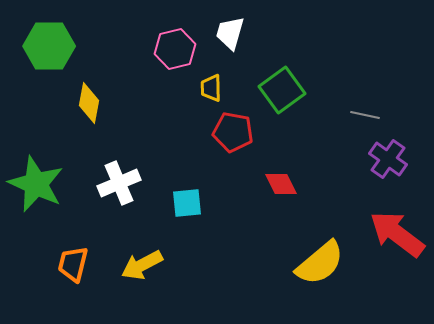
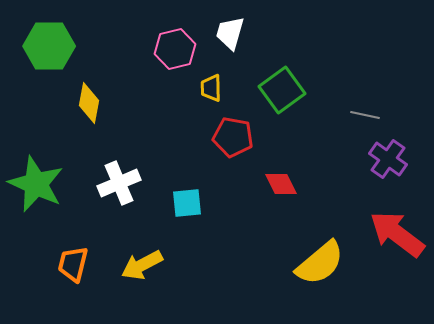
red pentagon: moved 5 px down
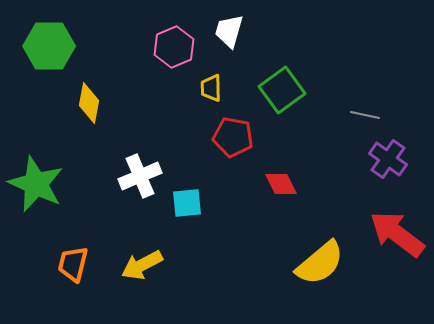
white trapezoid: moved 1 px left, 2 px up
pink hexagon: moved 1 px left, 2 px up; rotated 9 degrees counterclockwise
white cross: moved 21 px right, 7 px up
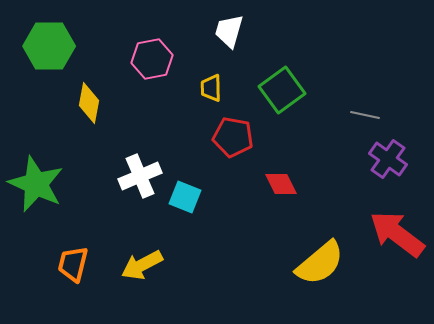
pink hexagon: moved 22 px left, 12 px down; rotated 12 degrees clockwise
cyan square: moved 2 px left, 6 px up; rotated 28 degrees clockwise
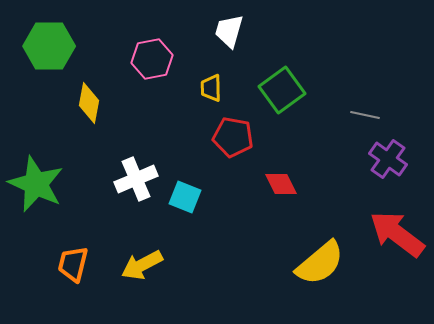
white cross: moved 4 px left, 3 px down
